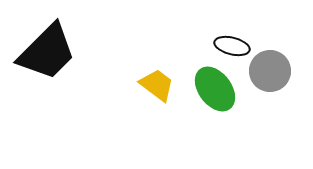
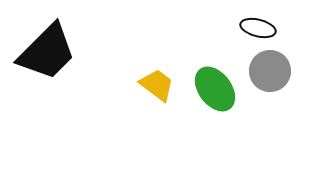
black ellipse: moved 26 px right, 18 px up
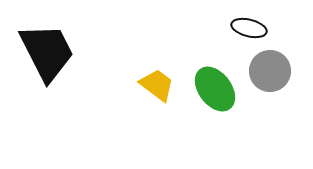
black ellipse: moved 9 px left
black trapezoid: rotated 72 degrees counterclockwise
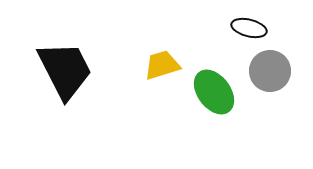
black trapezoid: moved 18 px right, 18 px down
yellow trapezoid: moved 5 px right, 20 px up; rotated 54 degrees counterclockwise
green ellipse: moved 1 px left, 3 px down
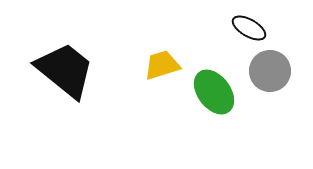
black ellipse: rotated 16 degrees clockwise
black trapezoid: rotated 24 degrees counterclockwise
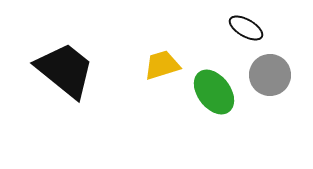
black ellipse: moved 3 px left
gray circle: moved 4 px down
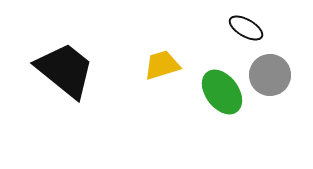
green ellipse: moved 8 px right
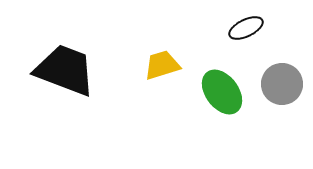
black ellipse: rotated 56 degrees counterclockwise
black trapezoid: rotated 18 degrees counterclockwise
gray circle: moved 12 px right, 9 px down
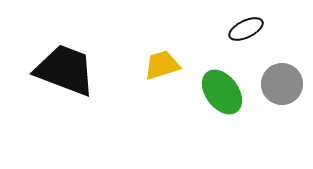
black ellipse: moved 1 px down
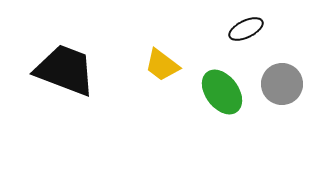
yellow trapezoid: rotated 126 degrees counterclockwise
